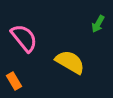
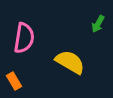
pink semicircle: rotated 48 degrees clockwise
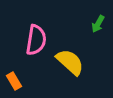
pink semicircle: moved 12 px right, 2 px down
yellow semicircle: rotated 12 degrees clockwise
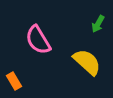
pink semicircle: moved 2 px right; rotated 140 degrees clockwise
yellow semicircle: moved 17 px right
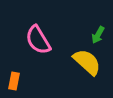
green arrow: moved 11 px down
orange rectangle: rotated 42 degrees clockwise
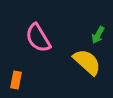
pink semicircle: moved 2 px up
orange rectangle: moved 2 px right, 1 px up
